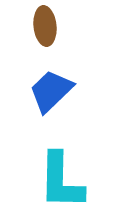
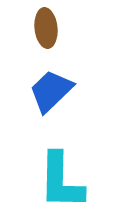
brown ellipse: moved 1 px right, 2 px down
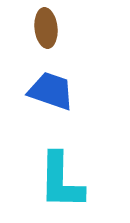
blue trapezoid: rotated 63 degrees clockwise
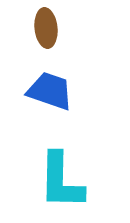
blue trapezoid: moved 1 px left
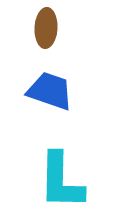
brown ellipse: rotated 9 degrees clockwise
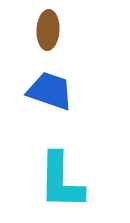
brown ellipse: moved 2 px right, 2 px down
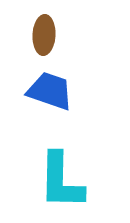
brown ellipse: moved 4 px left, 5 px down
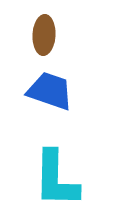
cyan L-shape: moved 5 px left, 2 px up
